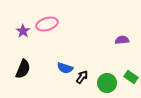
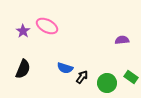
pink ellipse: moved 2 px down; rotated 45 degrees clockwise
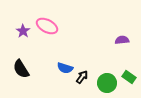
black semicircle: moved 2 px left; rotated 126 degrees clockwise
green rectangle: moved 2 px left
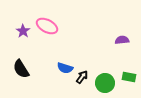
green rectangle: rotated 24 degrees counterclockwise
green circle: moved 2 px left
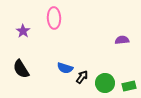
pink ellipse: moved 7 px right, 8 px up; rotated 60 degrees clockwise
green rectangle: moved 9 px down; rotated 24 degrees counterclockwise
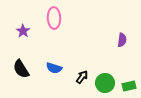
purple semicircle: rotated 104 degrees clockwise
blue semicircle: moved 11 px left
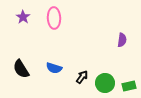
purple star: moved 14 px up
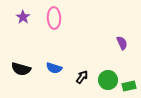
purple semicircle: moved 3 px down; rotated 32 degrees counterclockwise
black semicircle: rotated 42 degrees counterclockwise
green circle: moved 3 px right, 3 px up
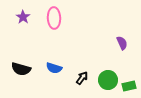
black arrow: moved 1 px down
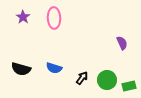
green circle: moved 1 px left
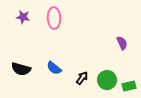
purple star: rotated 24 degrees counterclockwise
blue semicircle: rotated 21 degrees clockwise
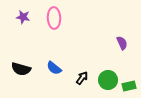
green circle: moved 1 px right
